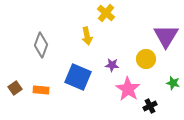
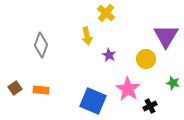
purple star: moved 3 px left, 10 px up; rotated 24 degrees clockwise
blue square: moved 15 px right, 24 px down
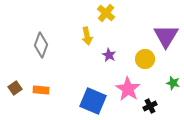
yellow circle: moved 1 px left
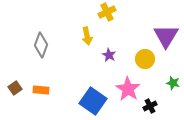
yellow cross: moved 1 px right, 1 px up; rotated 24 degrees clockwise
blue square: rotated 12 degrees clockwise
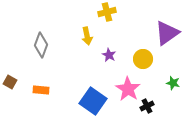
yellow cross: rotated 12 degrees clockwise
purple triangle: moved 1 px right, 3 px up; rotated 24 degrees clockwise
yellow circle: moved 2 px left
brown square: moved 5 px left, 6 px up; rotated 24 degrees counterclockwise
black cross: moved 3 px left
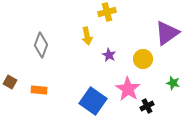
orange rectangle: moved 2 px left
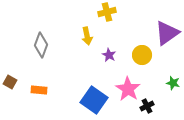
yellow circle: moved 1 px left, 4 px up
blue square: moved 1 px right, 1 px up
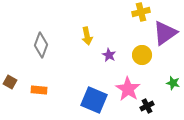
yellow cross: moved 34 px right
purple triangle: moved 2 px left
blue square: rotated 12 degrees counterclockwise
